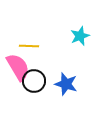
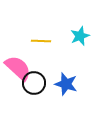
yellow line: moved 12 px right, 5 px up
pink semicircle: moved 1 px down; rotated 16 degrees counterclockwise
black circle: moved 2 px down
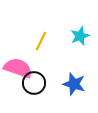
yellow line: rotated 66 degrees counterclockwise
pink semicircle: rotated 24 degrees counterclockwise
blue star: moved 8 px right
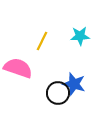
cyan star: rotated 18 degrees clockwise
yellow line: moved 1 px right
black circle: moved 24 px right, 10 px down
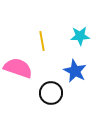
yellow line: rotated 36 degrees counterclockwise
blue star: moved 1 px right, 13 px up; rotated 10 degrees clockwise
black circle: moved 7 px left
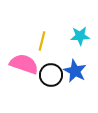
yellow line: rotated 24 degrees clockwise
pink semicircle: moved 6 px right, 4 px up
black circle: moved 18 px up
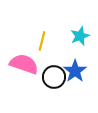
cyan star: rotated 18 degrees counterclockwise
blue star: rotated 10 degrees clockwise
black circle: moved 3 px right, 2 px down
